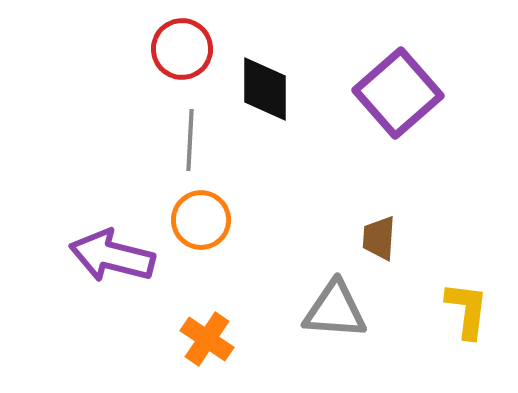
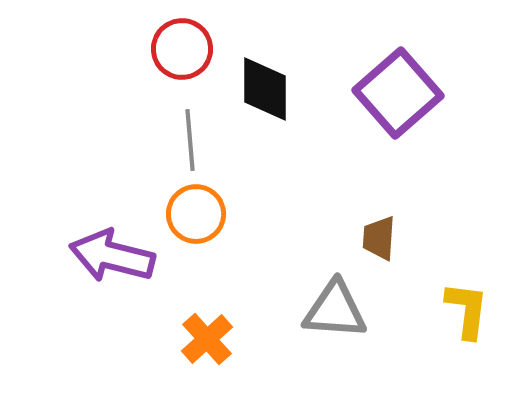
gray line: rotated 8 degrees counterclockwise
orange circle: moved 5 px left, 6 px up
orange cross: rotated 14 degrees clockwise
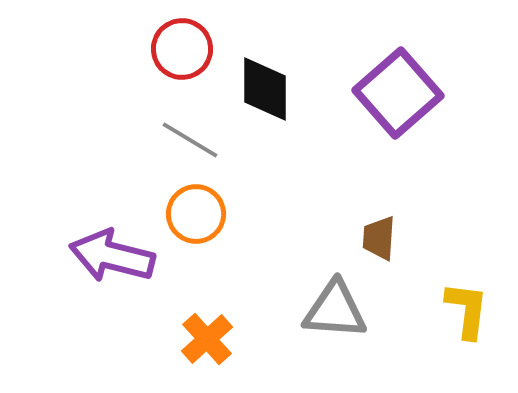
gray line: rotated 54 degrees counterclockwise
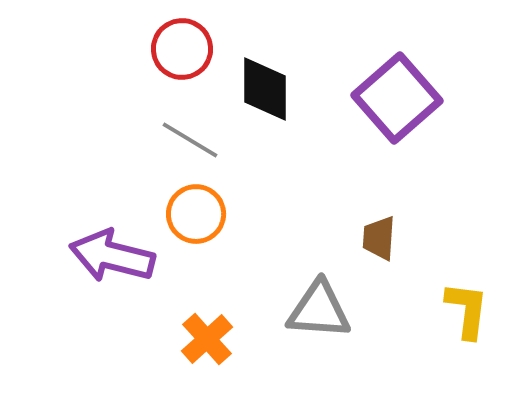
purple square: moved 1 px left, 5 px down
gray triangle: moved 16 px left
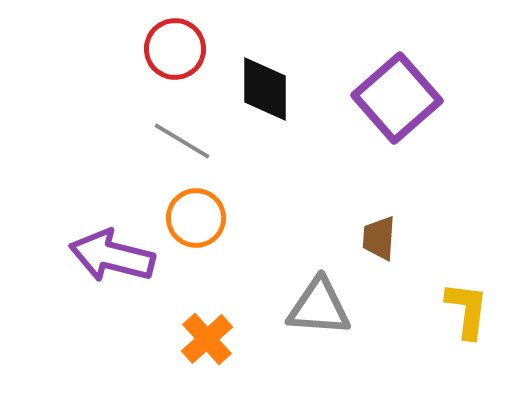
red circle: moved 7 px left
gray line: moved 8 px left, 1 px down
orange circle: moved 4 px down
gray triangle: moved 3 px up
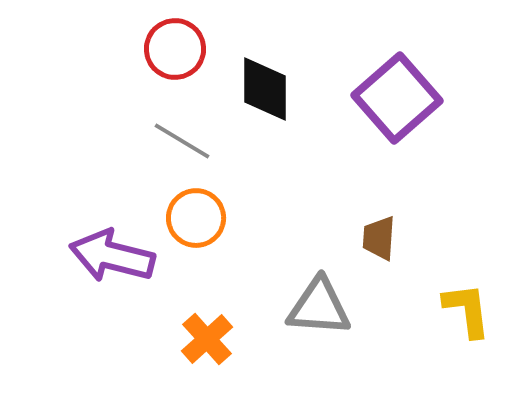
yellow L-shape: rotated 14 degrees counterclockwise
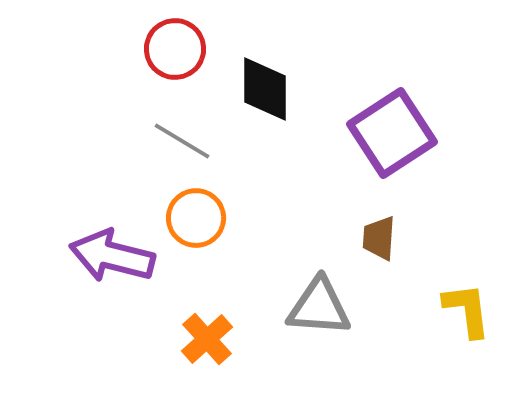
purple square: moved 5 px left, 35 px down; rotated 8 degrees clockwise
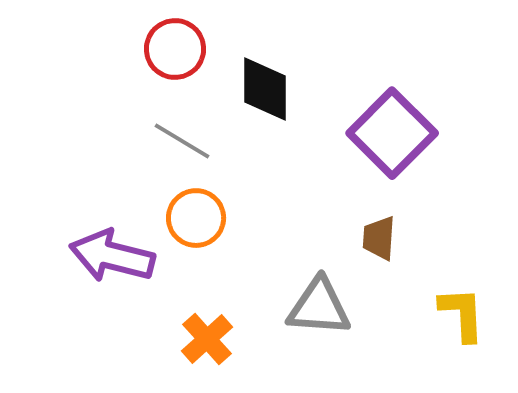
purple square: rotated 12 degrees counterclockwise
yellow L-shape: moved 5 px left, 4 px down; rotated 4 degrees clockwise
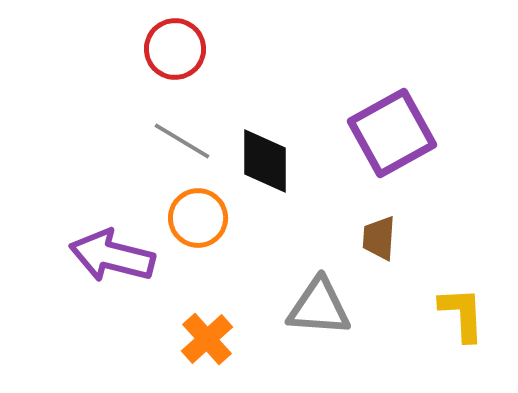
black diamond: moved 72 px down
purple square: rotated 16 degrees clockwise
orange circle: moved 2 px right
